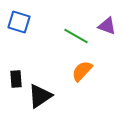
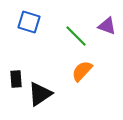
blue square: moved 10 px right
green line: rotated 15 degrees clockwise
black triangle: moved 2 px up
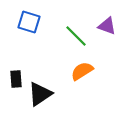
orange semicircle: rotated 15 degrees clockwise
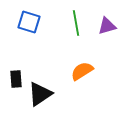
purple triangle: rotated 36 degrees counterclockwise
green line: moved 13 px up; rotated 35 degrees clockwise
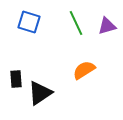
green line: rotated 15 degrees counterclockwise
orange semicircle: moved 2 px right, 1 px up
black triangle: moved 1 px up
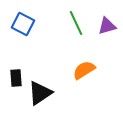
blue square: moved 6 px left, 2 px down; rotated 10 degrees clockwise
black rectangle: moved 1 px up
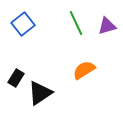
blue square: rotated 25 degrees clockwise
black rectangle: rotated 36 degrees clockwise
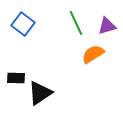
blue square: rotated 15 degrees counterclockwise
orange semicircle: moved 9 px right, 16 px up
black rectangle: rotated 60 degrees clockwise
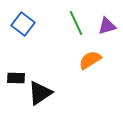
orange semicircle: moved 3 px left, 6 px down
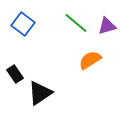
green line: rotated 25 degrees counterclockwise
black rectangle: moved 1 px left, 4 px up; rotated 54 degrees clockwise
